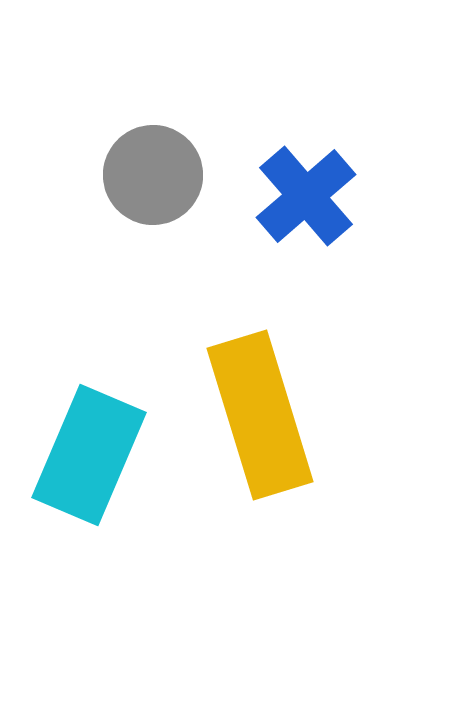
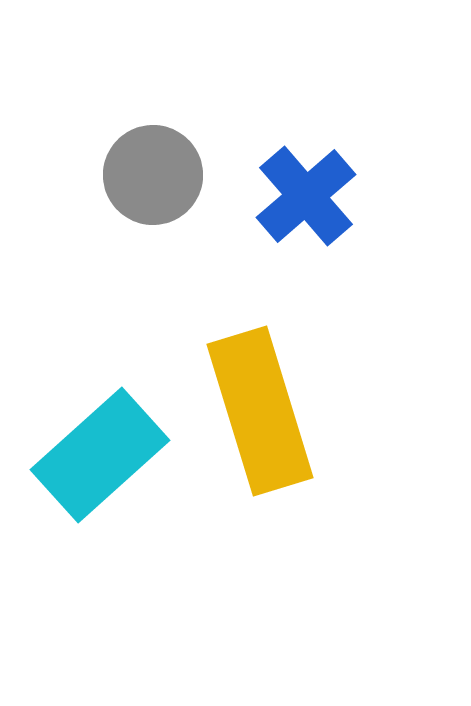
yellow rectangle: moved 4 px up
cyan rectangle: moved 11 px right; rotated 25 degrees clockwise
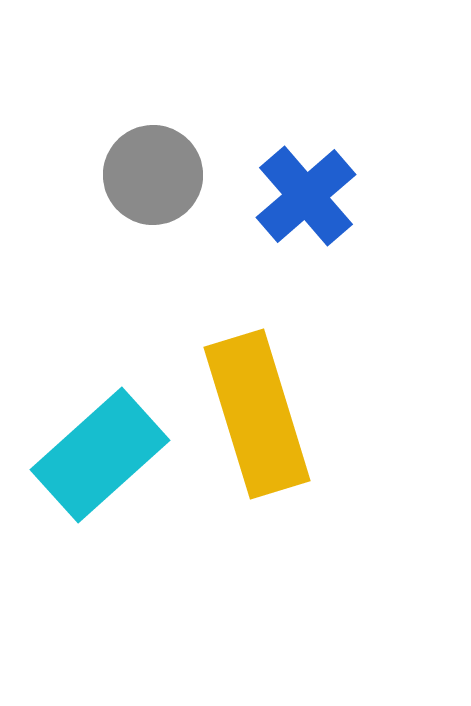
yellow rectangle: moved 3 px left, 3 px down
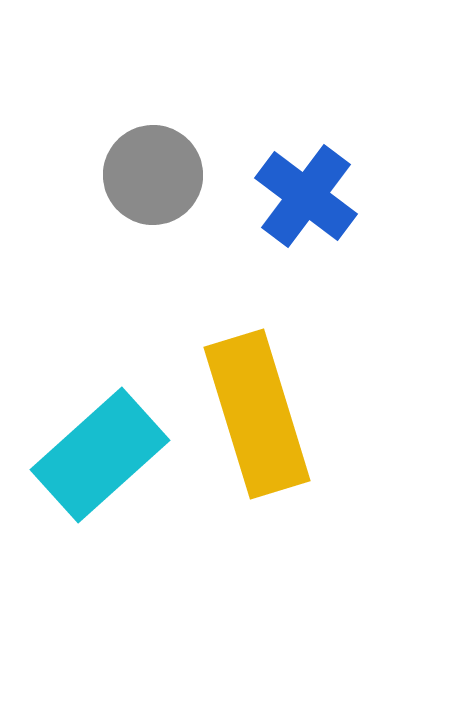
blue cross: rotated 12 degrees counterclockwise
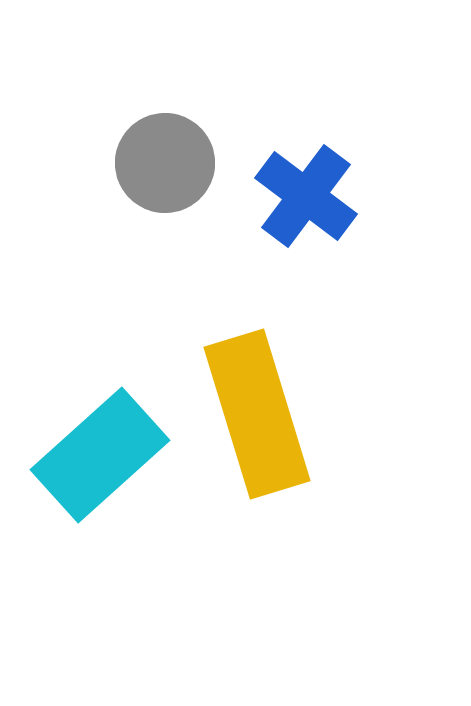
gray circle: moved 12 px right, 12 px up
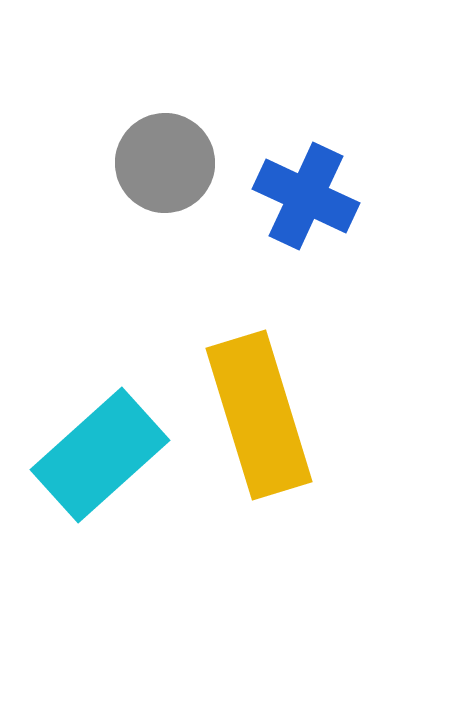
blue cross: rotated 12 degrees counterclockwise
yellow rectangle: moved 2 px right, 1 px down
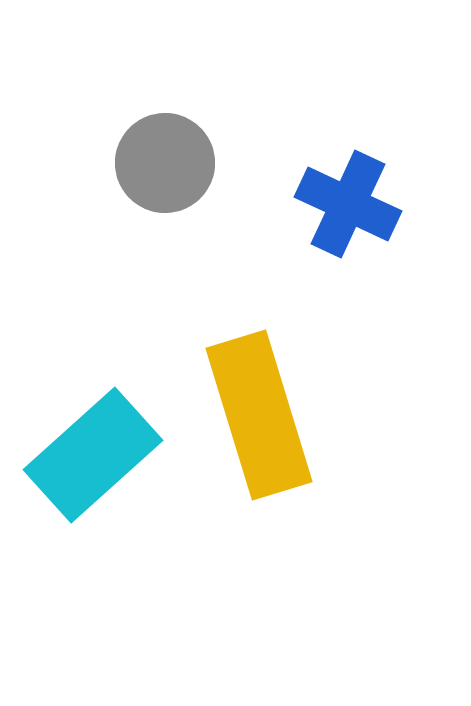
blue cross: moved 42 px right, 8 px down
cyan rectangle: moved 7 px left
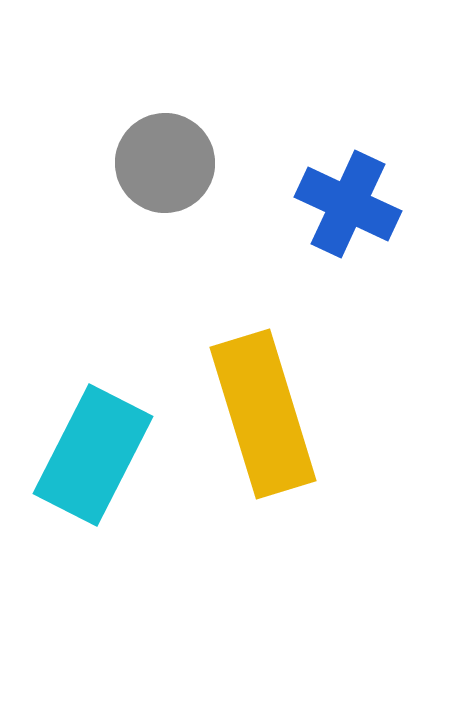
yellow rectangle: moved 4 px right, 1 px up
cyan rectangle: rotated 21 degrees counterclockwise
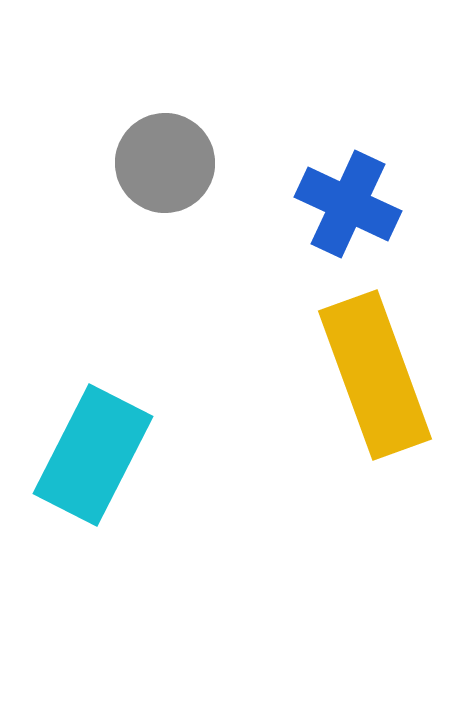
yellow rectangle: moved 112 px right, 39 px up; rotated 3 degrees counterclockwise
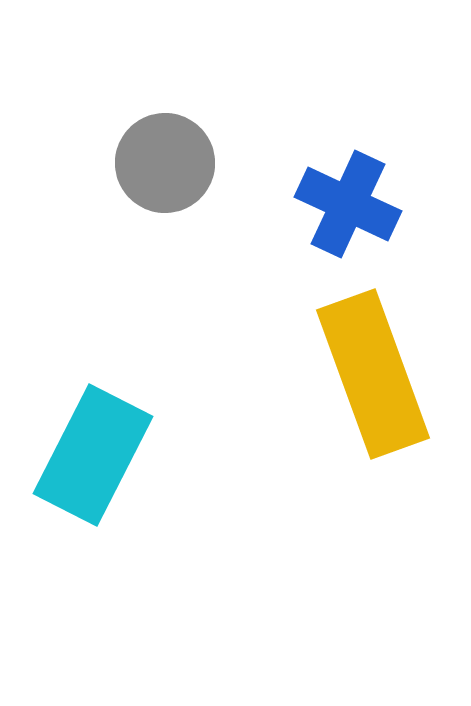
yellow rectangle: moved 2 px left, 1 px up
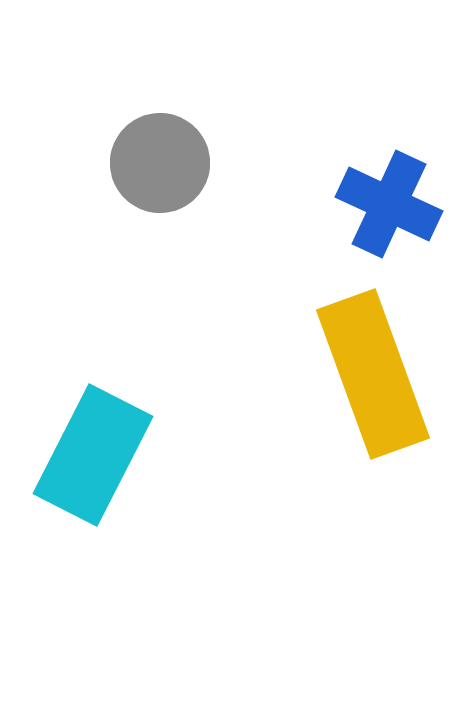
gray circle: moved 5 px left
blue cross: moved 41 px right
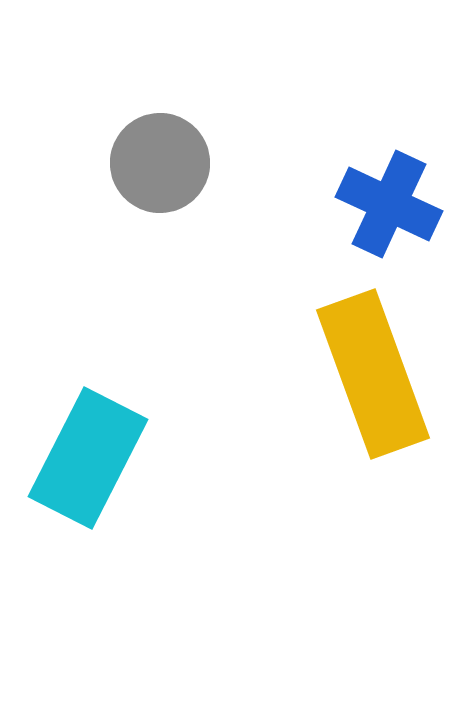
cyan rectangle: moved 5 px left, 3 px down
